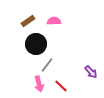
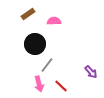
brown rectangle: moved 7 px up
black circle: moved 1 px left
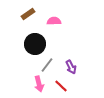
purple arrow: moved 20 px left, 5 px up; rotated 16 degrees clockwise
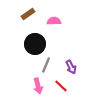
gray line: moved 1 px left; rotated 14 degrees counterclockwise
pink arrow: moved 1 px left, 2 px down
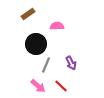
pink semicircle: moved 3 px right, 5 px down
black circle: moved 1 px right
purple arrow: moved 4 px up
pink arrow: rotated 35 degrees counterclockwise
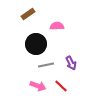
gray line: rotated 56 degrees clockwise
pink arrow: rotated 21 degrees counterclockwise
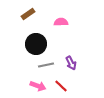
pink semicircle: moved 4 px right, 4 px up
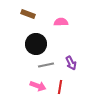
brown rectangle: rotated 56 degrees clockwise
red line: moved 1 px left, 1 px down; rotated 56 degrees clockwise
